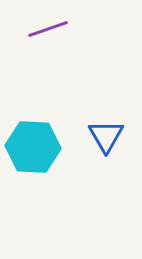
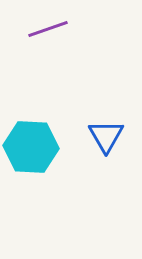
cyan hexagon: moved 2 px left
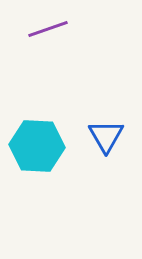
cyan hexagon: moved 6 px right, 1 px up
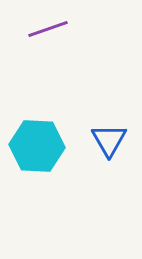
blue triangle: moved 3 px right, 4 px down
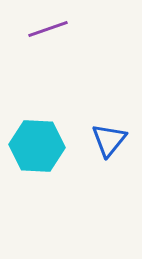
blue triangle: rotated 9 degrees clockwise
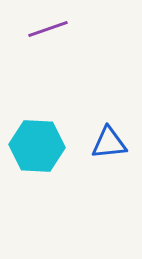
blue triangle: moved 3 px down; rotated 45 degrees clockwise
